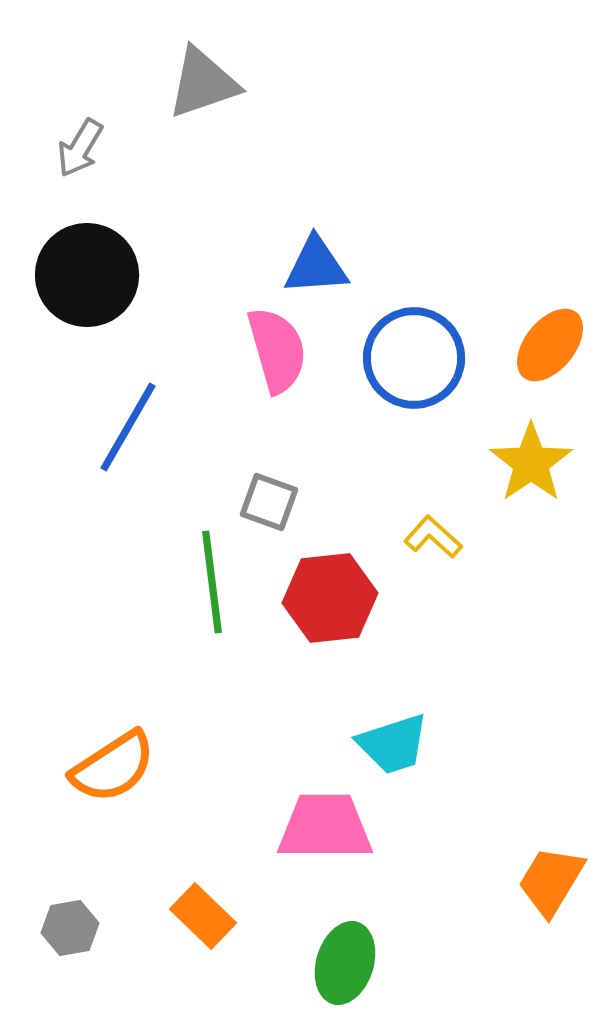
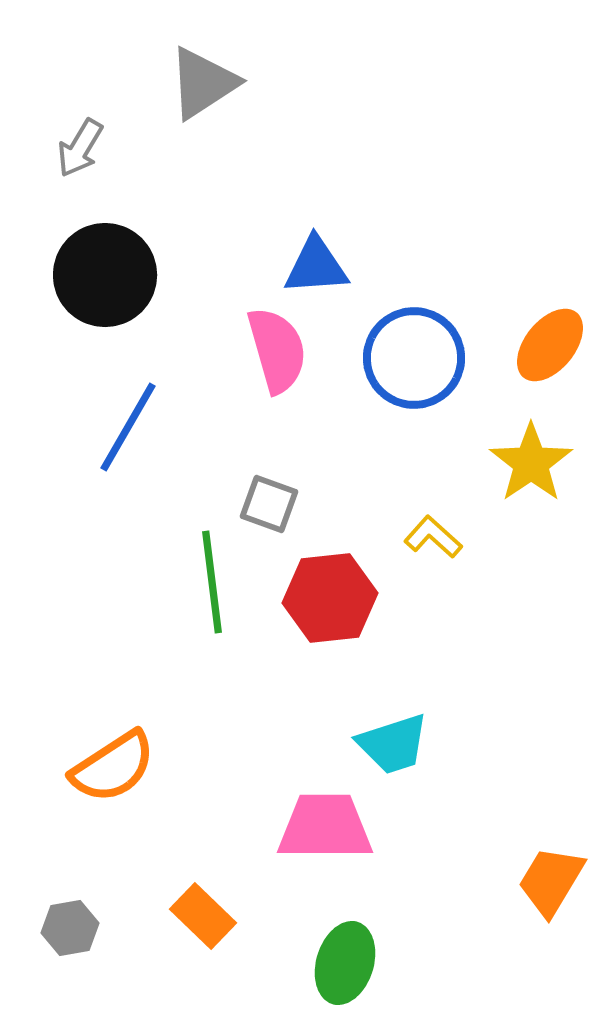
gray triangle: rotated 14 degrees counterclockwise
black circle: moved 18 px right
gray square: moved 2 px down
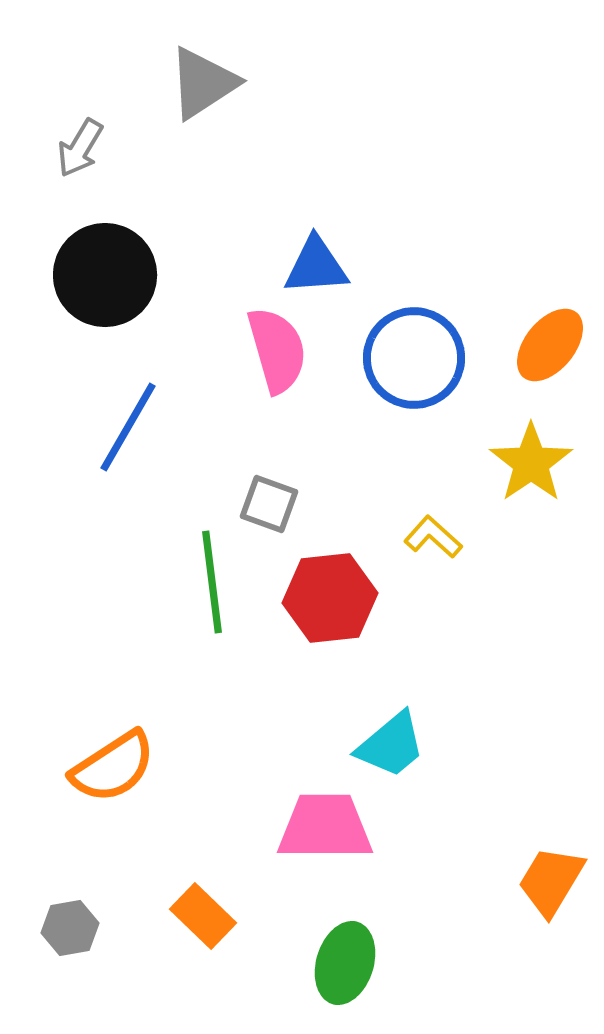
cyan trapezoid: moved 2 px left, 1 px down; rotated 22 degrees counterclockwise
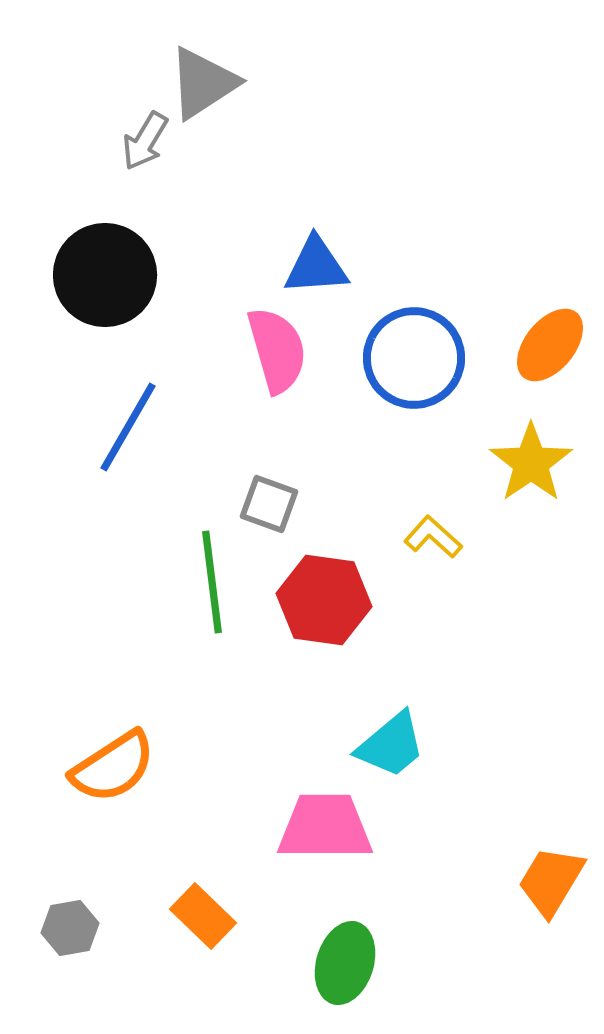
gray arrow: moved 65 px right, 7 px up
red hexagon: moved 6 px left, 2 px down; rotated 14 degrees clockwise
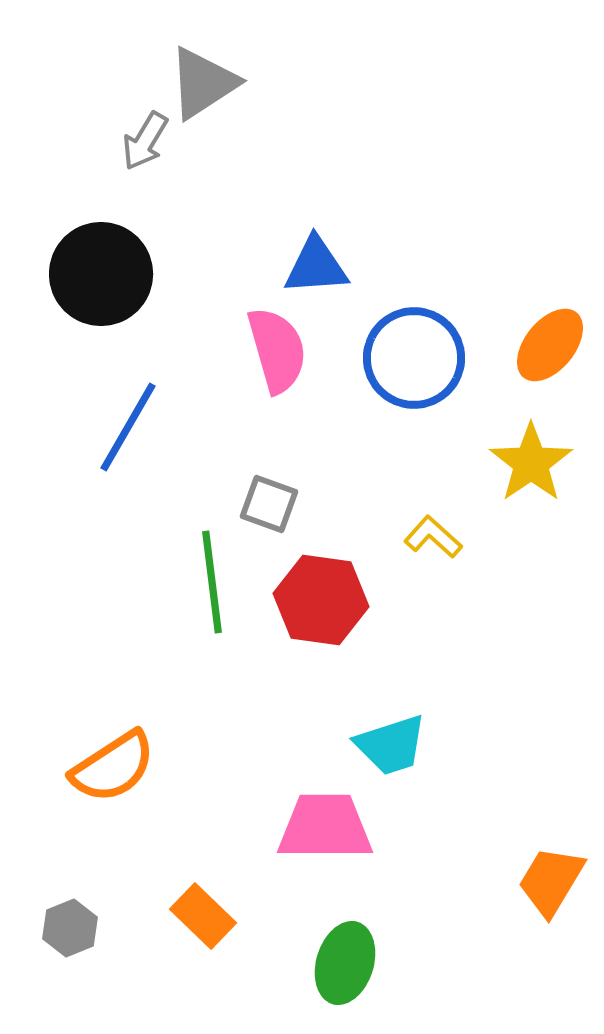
black circle: moved 4 px left, 1 px up
red hexagon: moved 3 px left
cyan trapezoid: rotated 22 degrees clockwise
gray hexagon: rotated 12 degrees counterclockwise
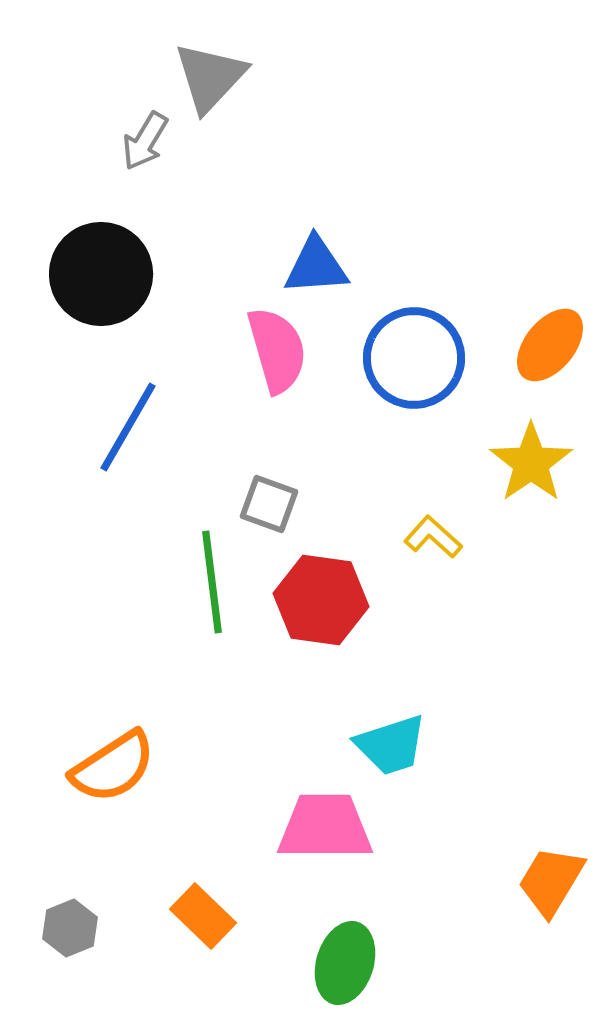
gray triangle: moved 7 px right, 6 px up; rotated 14 degrees counterclockwise
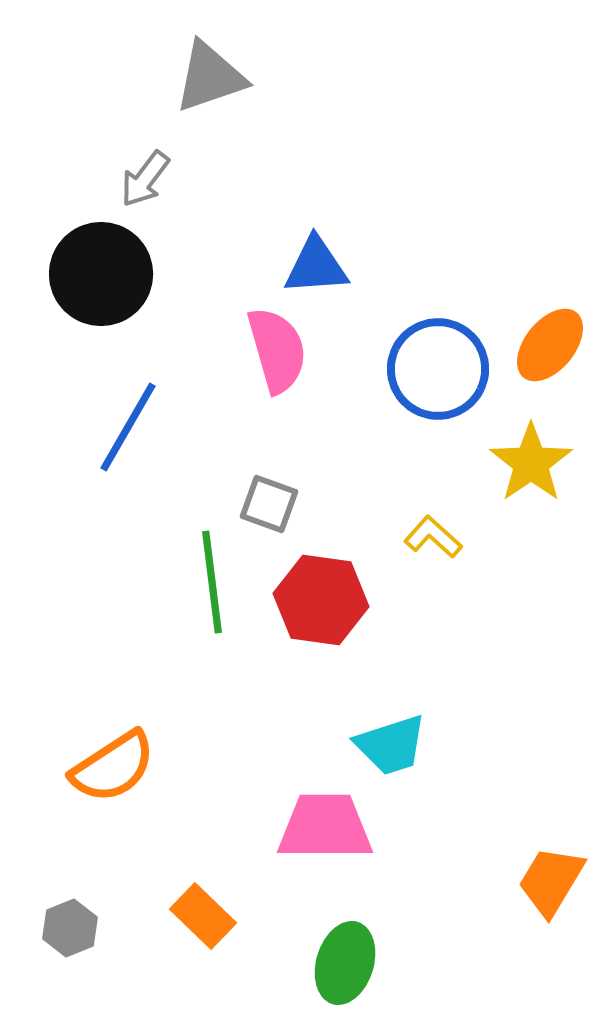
gray triangle: rotated 28 degrees clockwise
gray arrow: moved 38 px down; rotated 6 degrees clockwise
blue circle: moved 24 px right, 11 px down
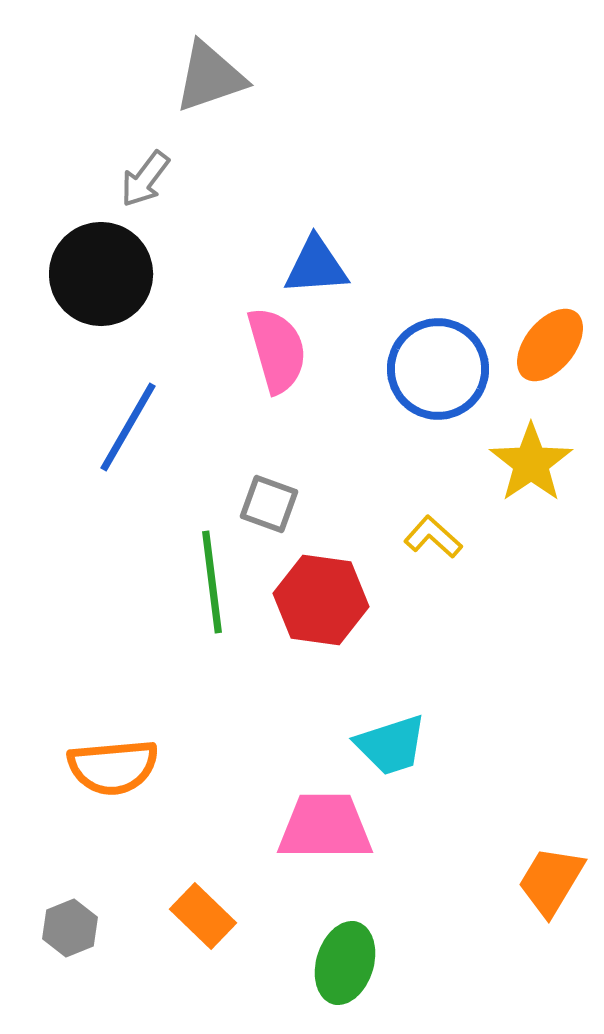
orange semicircle: rotated 28 degrees clockwise
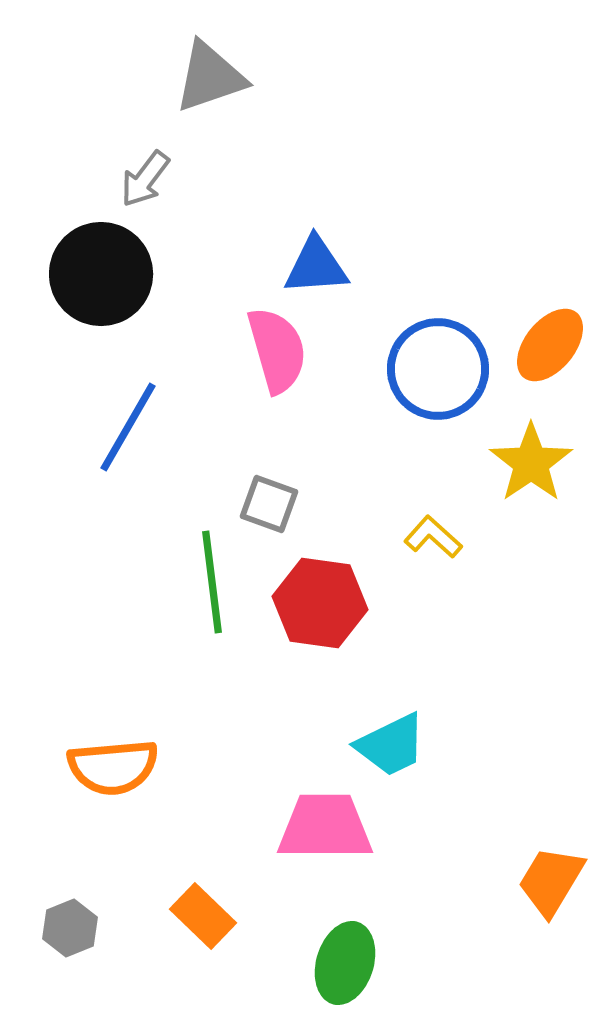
red hexagon: moved 1 px left, 3 px down
cyan trapezoid: rotated 8 degrees counterclockwise
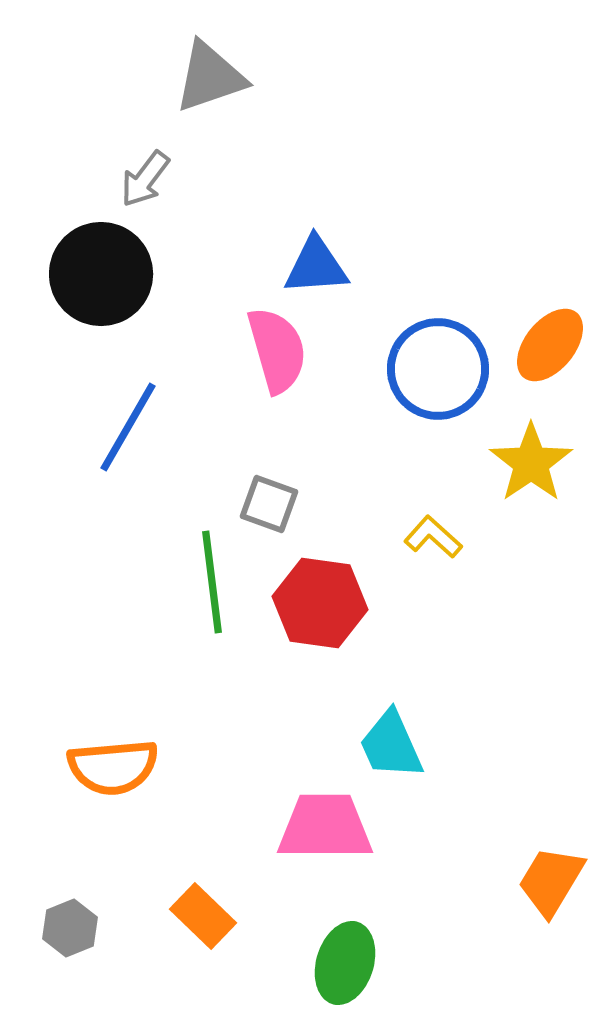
cyan trapezoid: rotated 92 degrees clockwise
